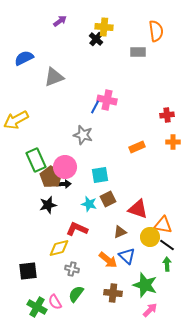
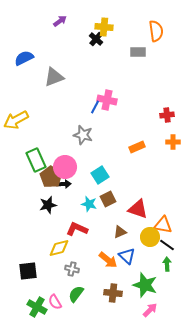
cyan square: rotated 24 degrees counterclockwise
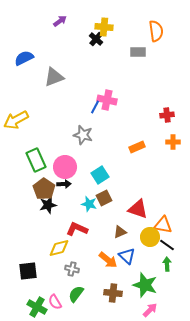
brown pentagon: moved 7 px left, 12 px down
brown square: moved 4 px left, 1 px up
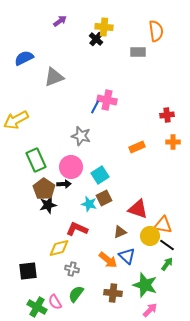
gray star: moved 2 px left, 1 px down
pink circle: moved 6 px right
yellow circle: moved 1 px up
green arrow: rotated 40 degrees clockwise
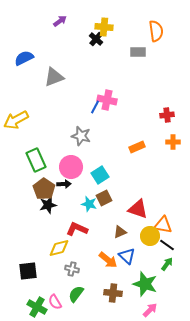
green star: moved 1 px up
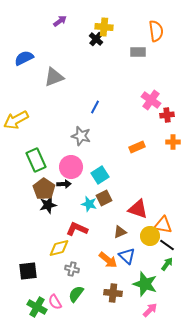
pink cross: moved 44 px right; rotated 24 degrees clockwise
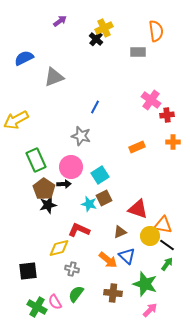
yellow cross: moved 1 px down; rotated 30 degrees counterclockwise
red L-shape: moved 2 px right, 1 px down
